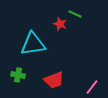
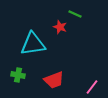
red star: moved 3 px down
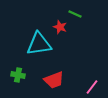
cyan triangle: moved 6 px right
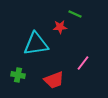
red star: rotated 24 degrees counterclockwise
cyan triangle: moved 3 px left
pink line: moved 9 px left, 24 px up
